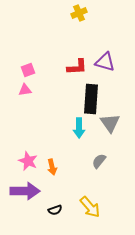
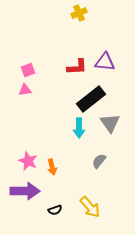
purple triangle: rotated 10 degrees counterclockwise
black rectangle: rotated 48 degrees clockwise
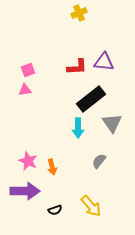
purple triangle: moved 1 px left
gray triangle: moved 2 px right
cyan arrow: moved 1 px left
yellow arrow: moved 1 px right, 1 px up
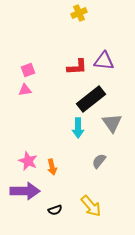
purple triangle: moved 1 px up
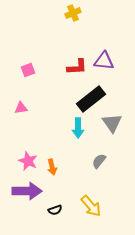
yellow cross: moved 6 px left
pink triangle: moved 4 px left, 18 px down
purple arrow: moved 2 px right
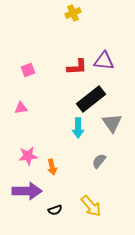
pink star: moved 5 px up; rotated 30 degrees counterclockwise
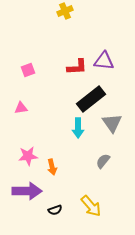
yellow cross: moved 8 px left, 2 px up
gray semicircle: moved 4 px right
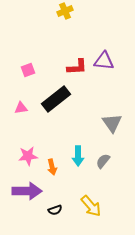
black rectangle: moved 35 px left
cyan arrow: moved 28 px down
